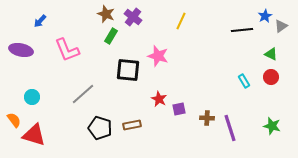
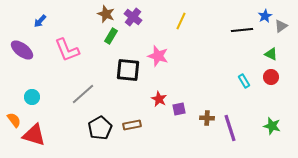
purple ellipse: moved 1 px right; rotated 25 degrees clockwise
black pentagon: rotated 25 degrees clockwise
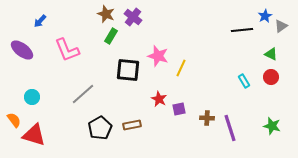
yellow line: moved 47 px down
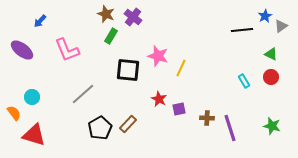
orange semicircle: moved 7 px up
brown rectangle: moved 4 px left, 1 px up; rotated 36 degrees counterclockwise
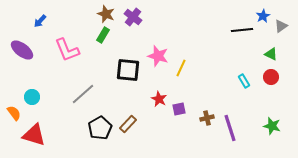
blue star: moved 2 px left
green rectangle: moved 8 px left, 1 px up
brown cross: rotated 16 degrees counterclockwise
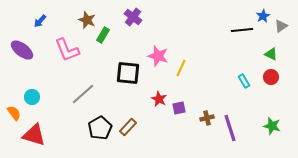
brown star: moved 19 px left, 6 px down
black square: moved 3 px down
purple square: moved 1 px up
brown rectangle: moved 3 px down
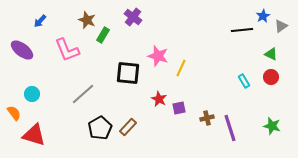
cyan circle: moved 3 px up
